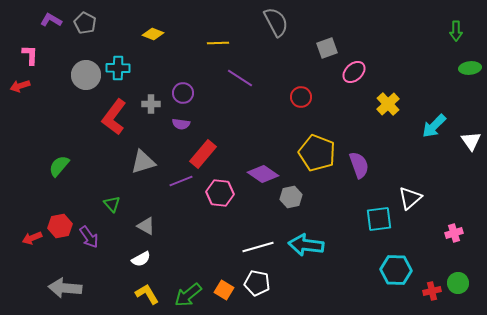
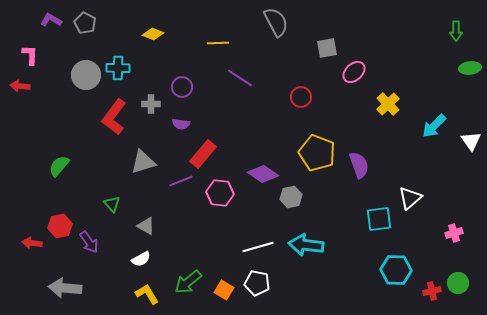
gray square at (327, 48): rotated 10 degrees clockwise
red arrow at (20, 86): rotated 24 degrees clockwise
purple circle at (183, 93): moved 1 px left, 6 px up
purple arrow at (89, 237): moved 5 px down
red arrow at (32, 238): moved 5 px down; rotated 30 degrees clockwise
green arrow at (188, 295): moved 13 px up
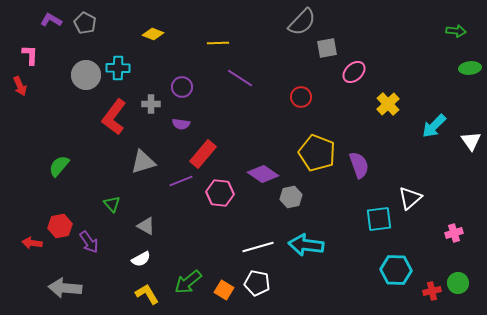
gray semicircle at (276, 22): moved 26 px right; rotated 72 degrees clockwise
green arrow at (456, 31): rotated 84 degrees counterclockwise
red arrow at (20, 86): rotated 120 degrees counterclockwise
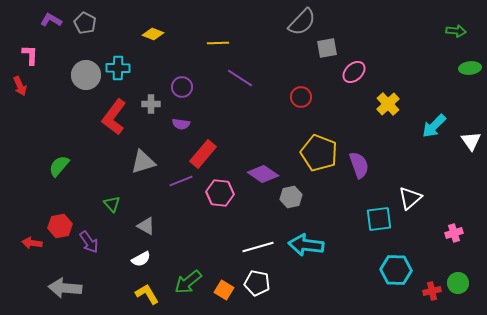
yellow pentagon at (317, 153): moved 2 px right
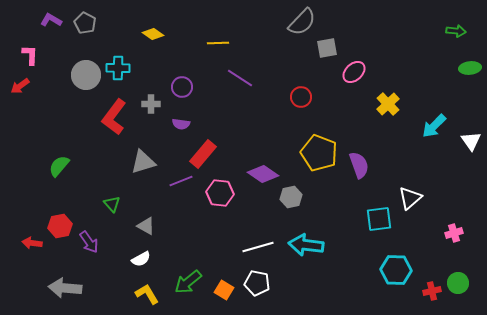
yellow diamond at (153, 34): rotated 15 degrees clockwise
red arrow at (20, 86): rotated 78 degrees clockwise
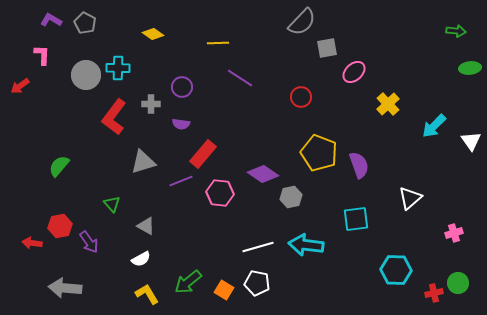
pink L-shape at (30, 55): moved 12 px right
cyan square at (379, 219): moved 23 px left
red cross at (432, 291): moved 2 px right, 2 px down
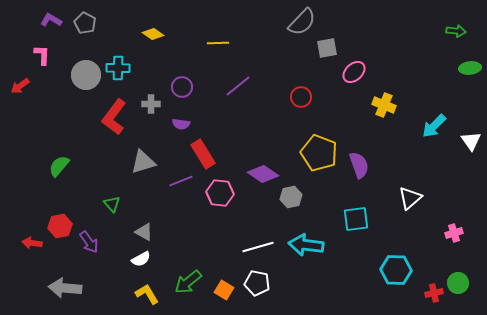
purple line at (240, 78): moved 2 px left, 8 px down; rotated 72 degrees counterclockwise
yellow cross at (388, 104): moved 4 px left, 1 px down; rotated 25 degrees counterclockwise
red rectangle at (203, 154): rotated 72 degrees counterclockwise
gray triangle at (146, 226): moved 2 px left, 6 px down
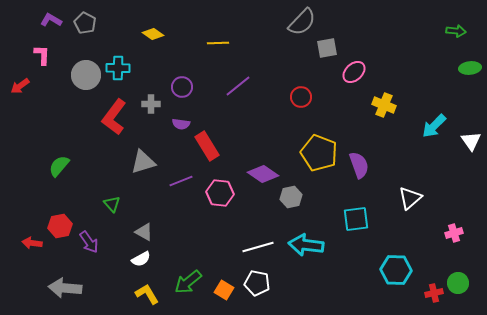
red rectangle at (203, 154): moved 4 px right, 8 px up
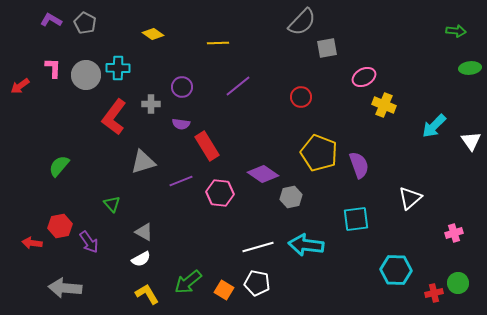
pink L-shape at (42, 55): moved 11 px right, 13 px down
pink ellipse at (354, 72): moved 10 px right, 5 px down; rotated 15 degrees clockwise
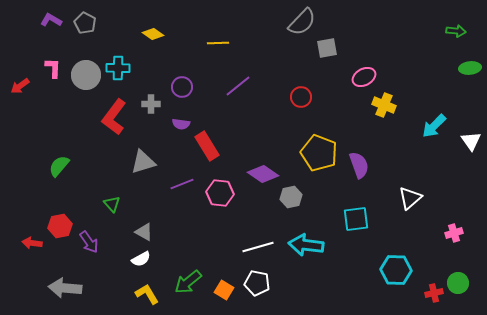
purple line at (181, 181): moved 1 px right, 3 px down
